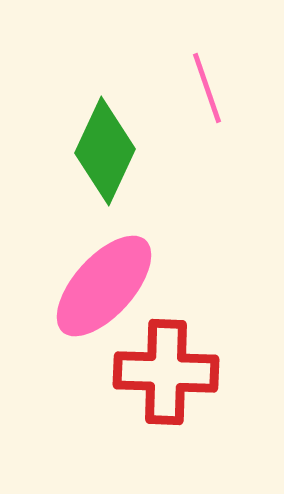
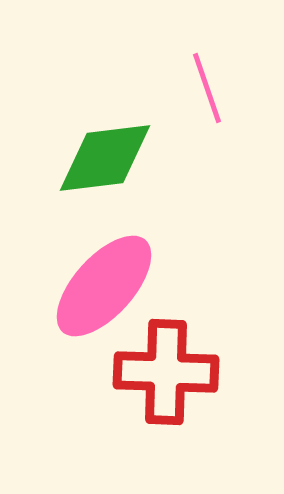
green diamond: moved 7 px down; rotated 58 degrees clockwise
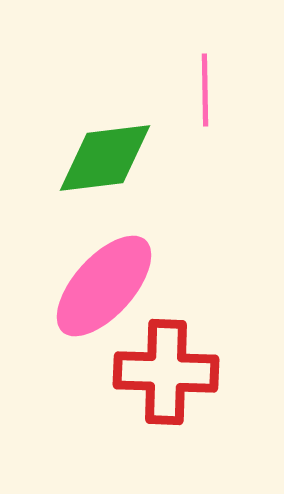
pink line: moved 2 px left, 2 px down; rotated 18 degrees clockwise
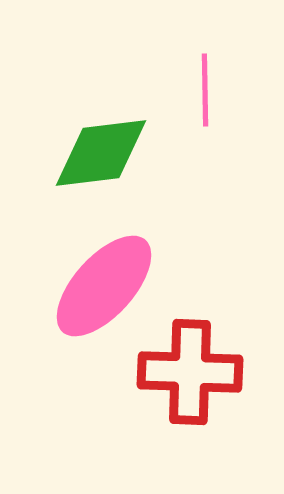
green diamond: moved 4 px left, 5 px up
red cross: moved 24 px right
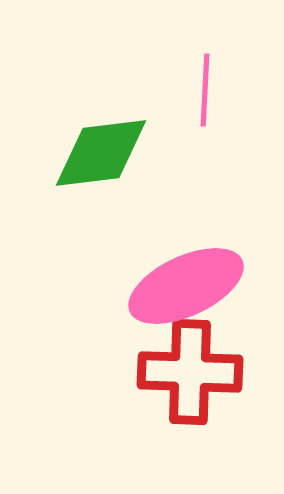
pink line: rotated 4 degrees clockwise
pink ellipse: moved 82 px right; rotated 23 degrees clockwise
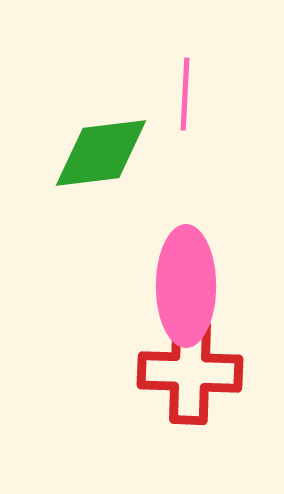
pink line: moved 20 px left, 4 px down
pink ellipse: rotated 65 degrees counterclockwise
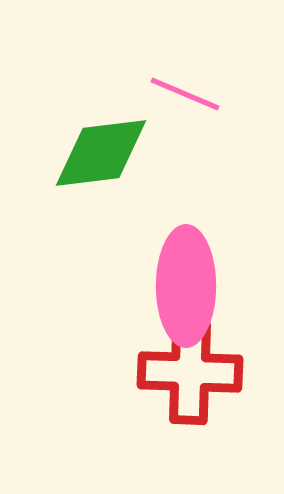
pink line: rotated 70 degrees counterclockwise
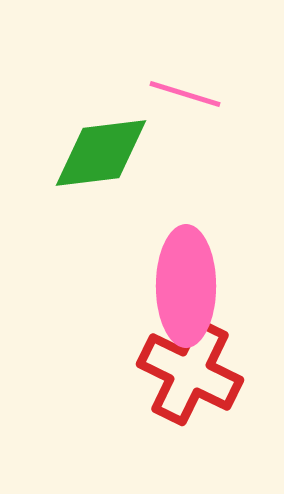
pink line: rotated 6 degrees counterclockwise
red cross: rotated 24 degrees clockwise
